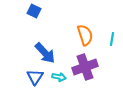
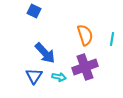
blue triangle: moved 1 px left, 1 px up
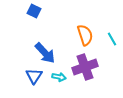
cyan line: rotated 40 degrees counterclockwise
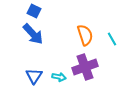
blue arrow: moved 12 px left, 19 px up
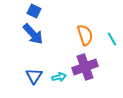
cyan arrow: rotated 24 degrees counterclockwise
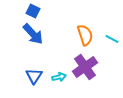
blue square: moved 1 px left
cyan line: rotated 32 degrees counterclockwise
purple cross: rotated 15 degrees counterclockwise
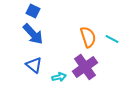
orange semicircle: moved 3 px right, 2 px down
blue triangle: moved 11 px up; rotated 24 degrees counterclockwise
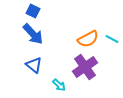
orange semicircle: moved 2 px down; rotated 80 degrees clockwise
cyan arrow: moved 8 px down; rotated 56 degrees clockwise
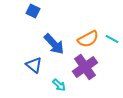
blue arrow: moved 21 px right, 10 px down
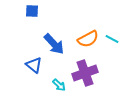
blue square: moved 1 px left; rotated 24 degrees counterclockwise
purple cross: moved 6 px down; rotated 15 degrees clockwise
